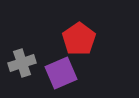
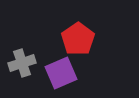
red pentagon: moved 1 px left
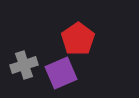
gray cross: moved 2 px right, 2 px down
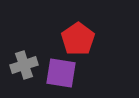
purple square: rotated 32 degrees clockwise
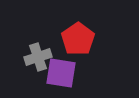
gray cross: moved 14 px right, 8 px up
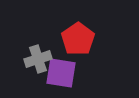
gray cross: moved 2 px down
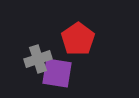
purple square: moved 4 px left
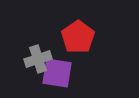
red pentagon: moved 2 px up
